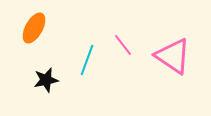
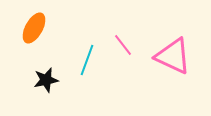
pink triangle: rotated 9 degrees counterclockwise
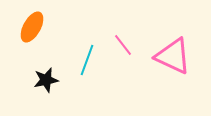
orange ellipse: moved 2 px left, 1 px up
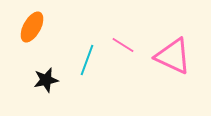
pink line: rotated 20 degrees counterclockwise
